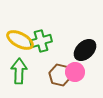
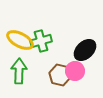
pink circle: moved 1 px up
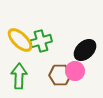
yellow ellipse: rotated 16 degrees clockwise
green arrow: moved 5 px down
brown hexagon: rotated 15 degrees counterclockwise
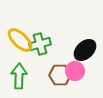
green cross: moved 1 px left, 3 px down
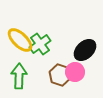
green cross: rotated 20 degrees counterclockwise
pink circle: moved 1 px down
brown hexagon: rotated 20 degrees clockwise
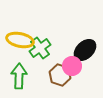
yellow ellipse: rotated 32 degrees counterclockwise
green cross: moved 4 px down
pink circle: moved 3 px left, 6 px up
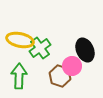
black ellipse: rotated 70 degrees counterclockwise
brown hexagon: moved 1 px down
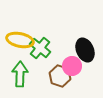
green cross: rotated 15 degrees counterclockwise
green arrow: moved 1 px right, 2 px up
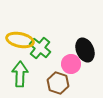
pink circle: moved 1 px left, 2 px up
brown hexagon: moved 2 px left, 7 px down
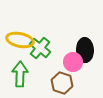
black ellipse: rotated 20 degrees clockwise
pink circle: moved 2 px right, 2 px up
brown hexagon: moved 4 px right
